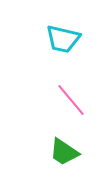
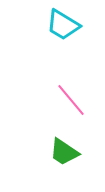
cyan trapezoid: moved 14 px up; rotated 18 degrees clockwise
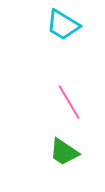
pink line: moved 2 px left, 2 px down; rotated 9 degrees clockwise
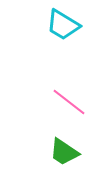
pink line: rotated 21 degrees counterclockwise
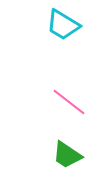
green trapezoid: moved 3 px right, 3 px down
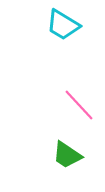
pink line: moved 10 px right, 3 px down; rotated 9 degrees clockwise
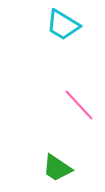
green trapezoid: moved 10 px left, 13 px down
